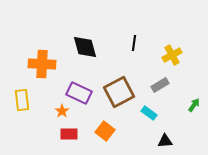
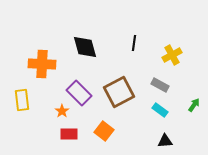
gray rectangle: rotated 60 degrees clockwise
purple rectangle: rotated 20 degrees clockwise
cyan rectangle: moved 11 px right, 3 px up
orange square: moved 1 px left
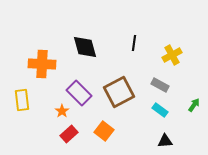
red rectangle: rotated 42 degrees counterclockwise
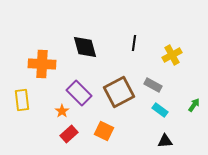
gray rectangle: moved 7 px left
orange square: rotated 12 degrees counterclockwise
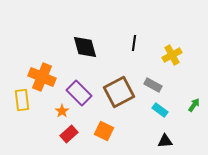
orange cross: moved 13 px down; rotated 20 degrees clockwise
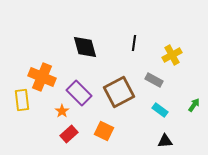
gray rectangle: moved 1 px right, 5 px up
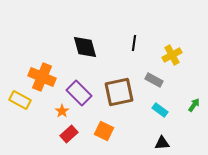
brown square: rotated 16 degrees clockwise
yellow rectangle: moved 2 px left; rotated 55 degrees counterclockwise
black triangle: moved 3 px left, 2 px down
